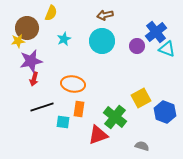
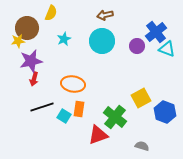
cyan square: moved 1 px right, 6 px up; rotated 24 degrees clockwise
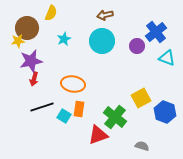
cyan triangle: moved 9 px down
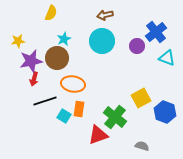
brown circle: moved 30 px right, 30 px down
black line: moved 3 px right, 6 px up
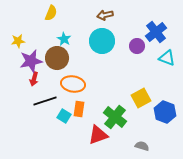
cyan star: rotated 16 degrees counterclockwise
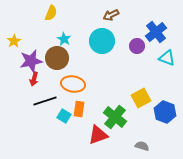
brown arrow: moved 6 px right; rotated 14 degrees counterclockwise
yellow star: moved 4 px left; rotated 24 degrees counterclockwise
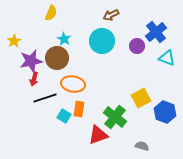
black line: moved 3 px up
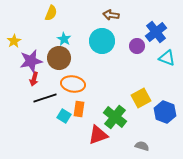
brown arrow: rotated 35 degrees clockwise
brown circle: moved 2 px right
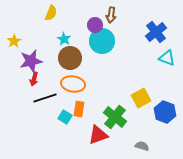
brown arrow: rotated 91 degrees counterclockwise
purple circle: moved 42 px left, 21 px up
brown circle: moved 11 px right
cyan square: moved 1 px right, 1 px down
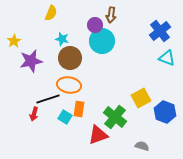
blue cross: moved 4 px right, 1 px up
cyan star: moved 2 px left; rotated 16 degrees counterclockwise
red arrow: moved 35 px down
orange ellipse: moved 4 px left, 1 px down
black line: moved 3 px right, 1 px down
